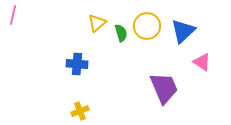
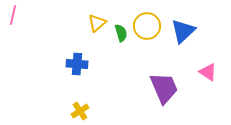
pink triangle: moved 6 px right, 10 px down
yellow cross: rotated 12 degrees counterclockwise
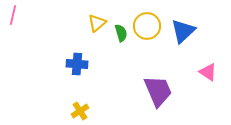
purple trapezoid: moved 6 px left, 3 px down
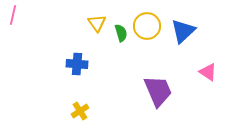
yellow triangle: rotated 24 degrees counterclockwise
